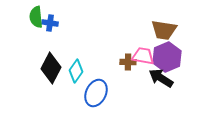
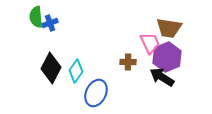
blue cross: rotated 28 degrees counterclockwise
brown trapezoid: moved 5 px right, 2 px up
pink trapezoid: moved 7 px right, 13 px up; rotated 55 degrees clockwise
black arrow: moved 1 px right, 1 px up
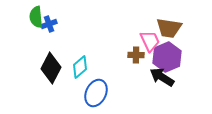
blue cross: moved 1 px left, 1 px down
pink trapezoid: moved 2 px up
brown cross: moved 8 px right, 7 px up
cyan diamond: moved 4 px right, 4 px up; rotated 15 degrees clockwise
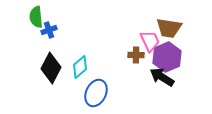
blue cross: moved 6 px down
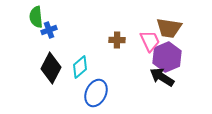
brown cross: moved 19 px left, 15 px up
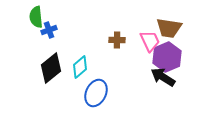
black diamond: rotated 24 degrees clockwise
black arrow: moved 1 px right
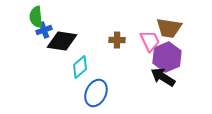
blue cross: moved 5 px left
black diamond: moved 11 px right, 27 px up; rotated 48 degrees clockwise
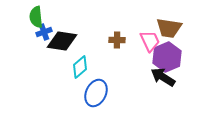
blue cross: moved 2 px down
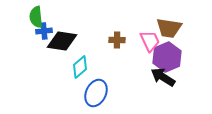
blue cross: moved 1 px up; rotated 14 degrees clockwise
